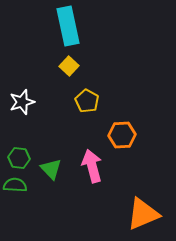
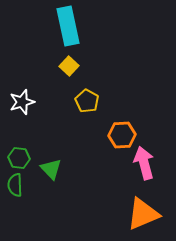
pink arrow: moved 52 px right, 3 px up
green semicircle: rotated 95 degrees counterclockwise
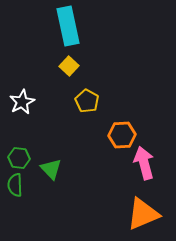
white star: rotated 10 degrees counterclockwise
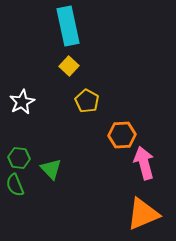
green semicircle: rotated 20 degrees counterclockwise
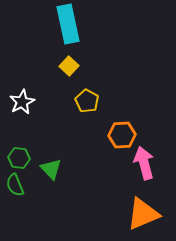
cyan rectangle: moved 2 px up
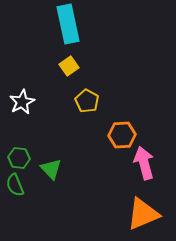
yellow square: rotated 12 degrees clockwise
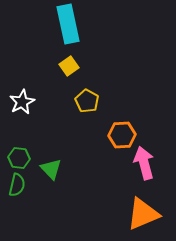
green semicircle: moved 2 px right; rotated 145 degrees counterclockwise
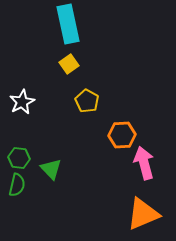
yellow square: moved 2 px up
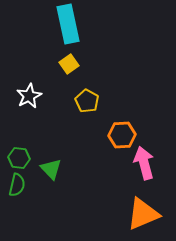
white star: moved 7 px right, 6 px up
